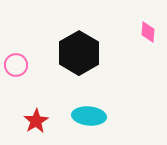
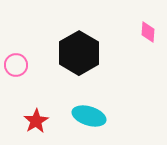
cyan ellipse: rotated 12 degrees clockwise
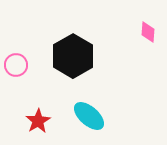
black hexagon: moved 6 px left, 3 px down
cyan ellipse: rotated 24 degrees clockwise
red star: moved 2 px right
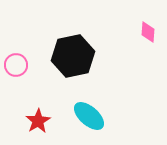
black hexagon: rotated 18 degrees clockwise
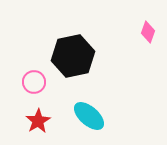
pink diamond: rotated 15 degrees clockwise
pink circle: moved 18 px right, 17 px down
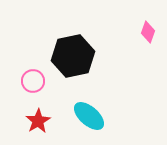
pink circle: moved 1 px left, 1 px up
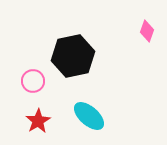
pink diamond: moved 1 px left, 1 px up
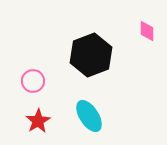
pink diamond: rotated 20 degrees counterclockwise
black hexagon: moved 18 px right, 1 px up; rotated 9 degrees counterclockwise
cyan ellipse: rotated 16 degrees clockwise
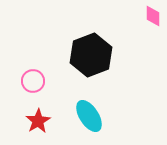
pink diamond: moved 6 px right, 15 px up
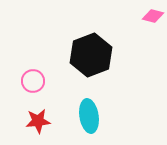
pink diamond: rotated 75 degrees counterclockwise
cyan ellipse: rotated 24 degrees clockwise
red star: rotated 25 degrees clockwise
